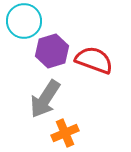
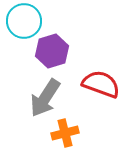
red semicircle: moved 7 px right, 24 px down
gray arrow: moved 1 px up
orange cross: rotated 8 degrees clockwise
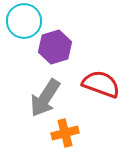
purple hexagon: moved 3 px right, 4 px up
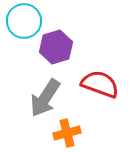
purple hexagon: moved 1 px right
red semicircle: moved 1 px left
orange cross: moved 2 px right
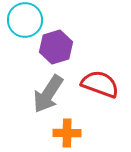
cyan circle: moved 1 px right, 1 px up
gray arrow: moved 3 px right, 4 px up
orange cross: rotated 16 degrees clockwise
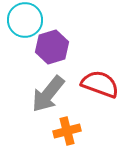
purple hexagon: moved 4 px left
gray arrow: rotated 6 degrees clockwise
orange cross: moved 2 px up; rotated 16 degrees counterclockwise
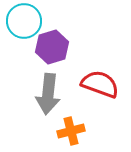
cyan circle: moved 1 px left, 1 px down
gray arrow: rotated 33 degrees counterclockwise
orange cross: moved 4 px right
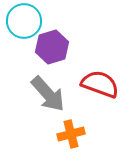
gray arrow: rotated 48 degrees counterclockwise
orange cross: moved 3 px down
